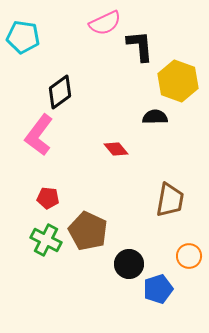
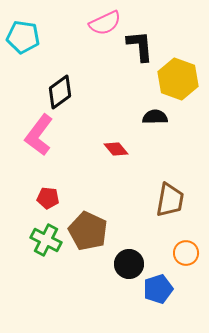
yellow hexagon: moved 2 px up
orange circle: moved 3 px left, 3 px up
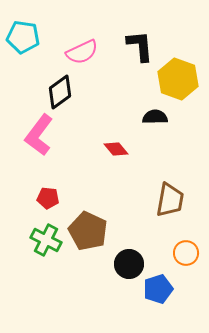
pink semicircle: moved 23 px left, 29 px down
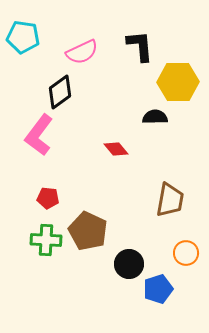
yellow hexagon: moved 3 px down; rotated 21 degrees counterclockwise
green cross: rotated 24 degrees counterclockwise
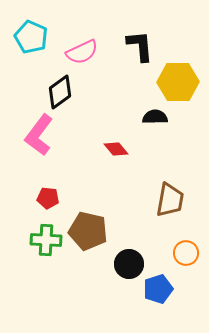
cyan pentagon: moved 8 px right; rotated 16 degrees clockwise
brown pentagon: rotated 12 degrees counterclockwise
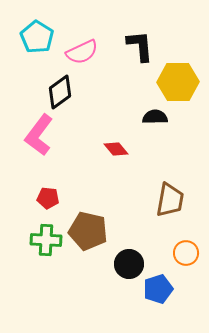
cyan pentagon: moved 6 px right; rotated 8 degrees clockwise
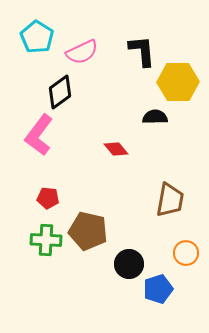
black L-shape: moved 2 px right, 5 px down
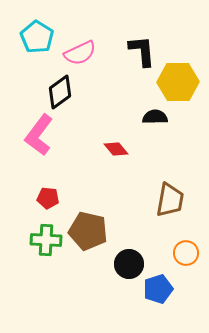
pink semicircle: moved 2 px left, 1 px down
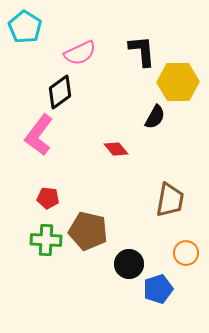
cyan pentagon: moved 12 px left, 10 px up
black semicircle: rotated 120 degrees clockwise
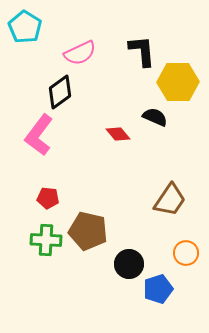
black semicircle: rotated 95 degrees counterclockwise
red diamond: moved 2 px right, 15 px up
brown trapezoid: rotated 24 degrees clockwise
